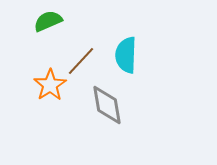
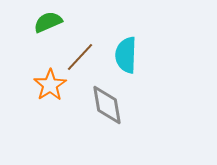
green semicircle: moved 1 px down
brown line: moved 1 px left, 4 px up
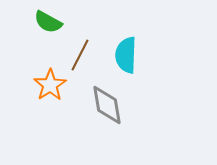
green semicircle: rotated 128 degrees counterclockwise
brown line: moved 2 px up; rotated 16 degrees counterclockwise
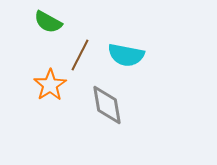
cyan semicircle: rotated 81 degrees counterclockwise
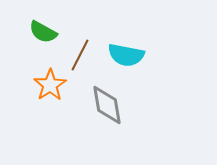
green semicircle: moved 5 px left, 10 px down
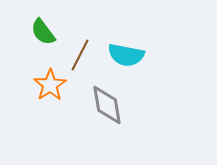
green semicircle: rotated 24 degrees clockwise
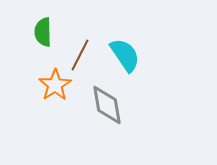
green semicircle: rotated 36 degrees clockwise
cyan semicircle: moved 1 px left; rotated 135 degrees counterclockwise
orange star: moved 5 px right
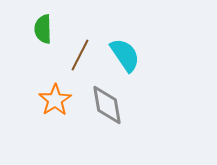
green semicircle: moved 3 px up
orange star: moved 15 px down
